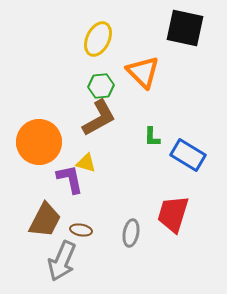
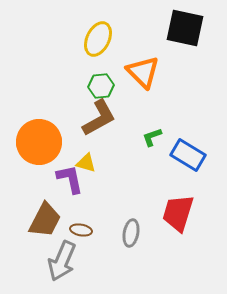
green L-shape: rotated 70 degrees clockwise
red trapezoid: moved 5 px right, 1 px up
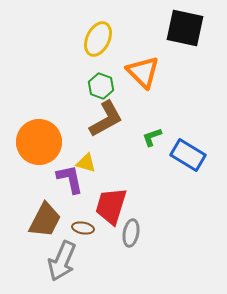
green hexagon: rotated 25 degrees clockwise
brown L-shape: moved 7 px right, 1 px down
red trapezoid: moved 67 px left, 7 px up
brown ellipse: moved 2 px right, 2 px up
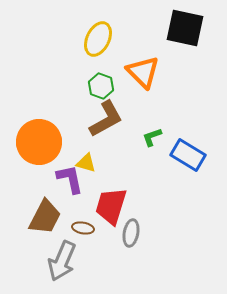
brown trapezoid: moved 3 px up
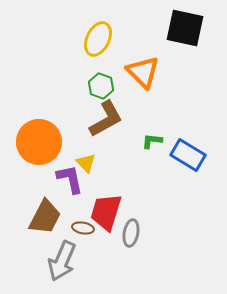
green L-shape: moved 4 px down; rotated 25 degrees clockwise
yellow triangle: rotated 30 degrees clockwise
red trapezoid: moved 5 px left, 6 px down
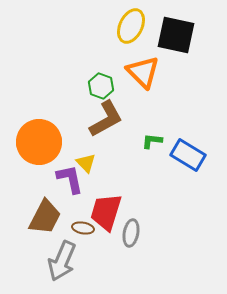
black square: moved 9 px left, 7 px down
yellow ellipse: moved 33 px right, 13 px up
